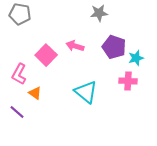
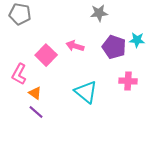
cyan star: moved 1 px right, 18 px up; rotated 21 degrees clockwise
purple line: moved 19 px right
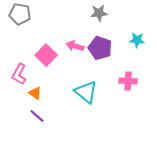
purple pentagon: moved 14 px left, 1 px down
purple line: moved 1 px right, 4 px down
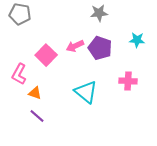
pink arrow: rotated 42 degrees counterclockwise
orange triangle: rotated 16 degrees counterclockwise
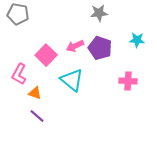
gray pentagon: moved 2 px left
cyan triangle: moved 14 px left, 12 px up
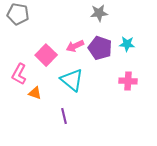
cyan star: moved 10 px left, 4 px down
purple line: moved 27 px right; rotated 35 degrees clockwise
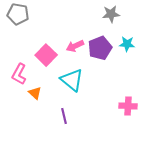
gray star: moved 12 px right, 1 px down
purple pentagon: rotated 30 degrees clockwise
pink cross: moved 25 px down
orange triangle: rotated 24 degrees clockwise
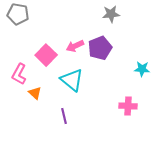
cyan star: moved 15 px right, 25 px down
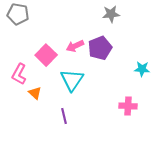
cyan triangle: rotated 25 degrees clockwise
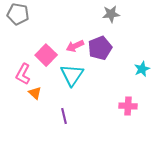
cyan star: rotated 28 degrees counterclockwise
pink L-shape: moved 4 px right
cyan triangle: moved 5 px up
